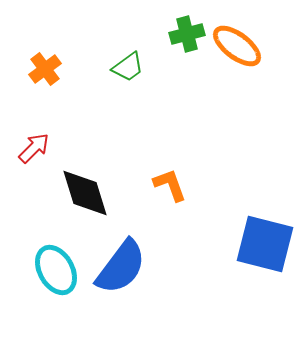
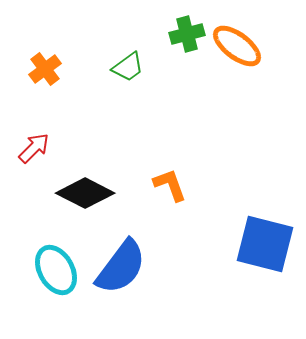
black diamond: rotated 46 degrees counterclockwise
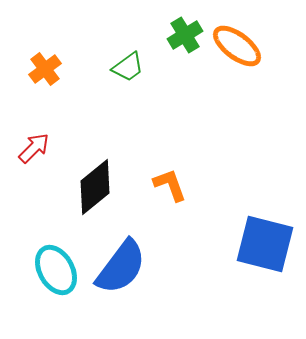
green cross: moved 2 px left, 1 px down; rotated 16 degrees counterclockwise
black diamond: moved 10 px right, 6 px up; rotated 66 degrees counterclockwise
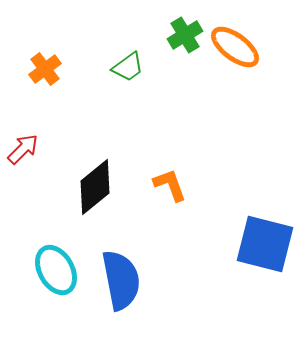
orange ellipse: moved 2 px left, 1 px down
red arrow: moved 11 px left, 1 px down
blue semicircle: moved 13 px down; rotated 48 degrees counterclockwise
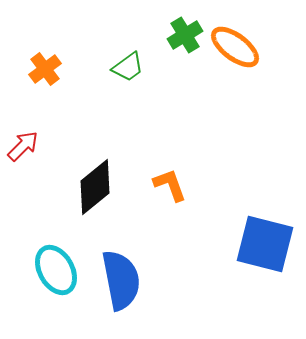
red arrow: moved 3 px up
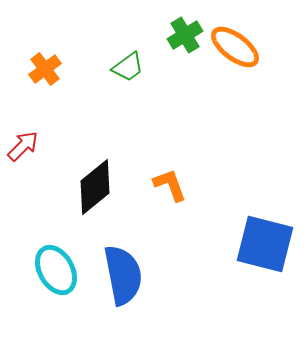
blue semicircle: moved 2 px right, 5 px up
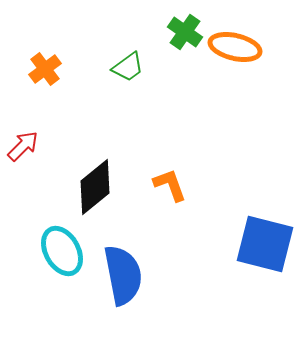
green cross: moved 3 px up; rotated 24 degrees counterclockwise
orange ellipse: rotated 24 degrees counterclockwise
cyan ellipse: moved 6 px right, 19 px up
